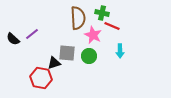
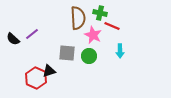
green cross: moved 2 px left
black triangle: moved 5 px left, 8 px down
red hexagon: moved 5 px left; rotated 15 degrees clockwise
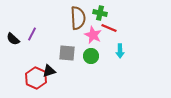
red line: moved 3 px left, 2 px down
purple line: rotated 24 degrees counterclockwise
green circle: moved 2 px right
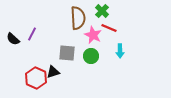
green cross: moved 2 px right, 2 px up; rotated 32 degrees clockwise
black triangle: moved 4 px right, 1 px down
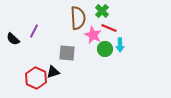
purple line: moved 2 px right, 3 px up
cyan arrow: moved 6 px up
green circle: moved 14 px right, 7 px up
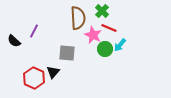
black semicircle: moved 1 px right, 2 px down
cyan arrow: rotated 40 degrees clockwise
black triangle: rotated 32 degrees counterclockwise
red hexagon: moved 2 px left
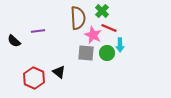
purple line: moved 4 px right; rotated 56 degrees clockwise
cyan arrow: rotated 40 degrees counterclockwise
green circle: moved 2 px right, 4 px down
gray square: moved 19 px right
black triangle: moved 6 px right; rotated 32 degrees counterclockwise
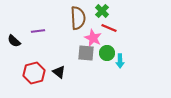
pink star: moved 3 px down
cyan arrow: moved 16 px down
red hexagon: moved 5 px up; rotated 20 degrees clockwise
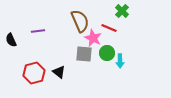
green cross: moved 20 px right
brown semicircle: moved 2 px right, 3 px down; rotated 20 degrees counterclockwise
black semicircle: moved 3 px left, 1 px up; rotated 24 degrees clockwise
gray square: moved 2 px left, 1 px down
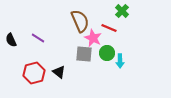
purple line: moved 7 px down; rotated 40 degrees clockwise
